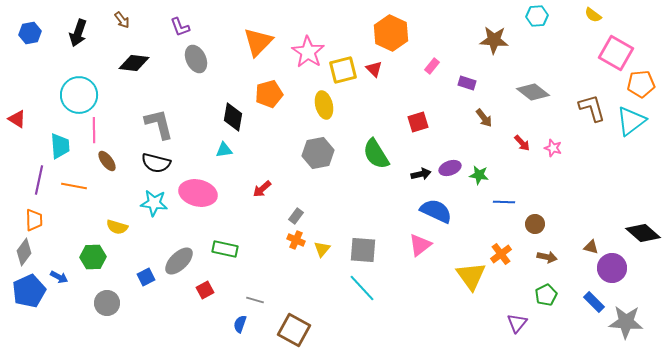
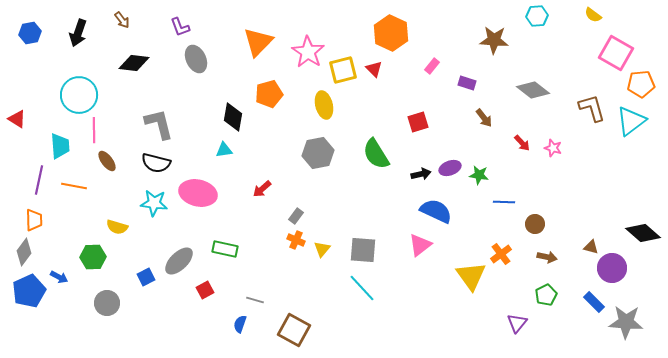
gray diamond at (533, 92): moved 2 px up
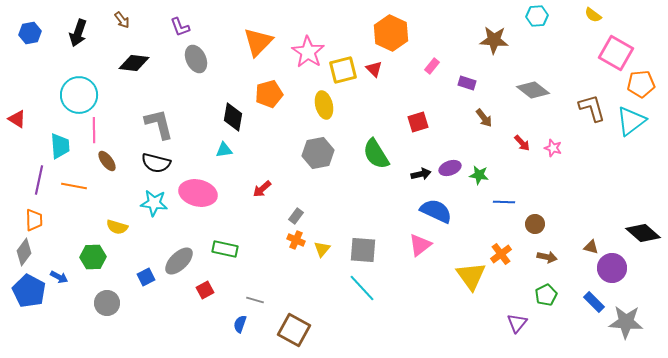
blue pentagon at (29, 291): rotated 20 degrees counterclockwise
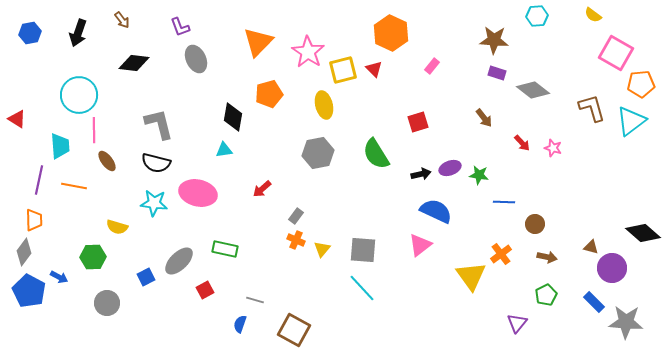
purple rectangle at (467, 83): moved 30 px right, 10 px up
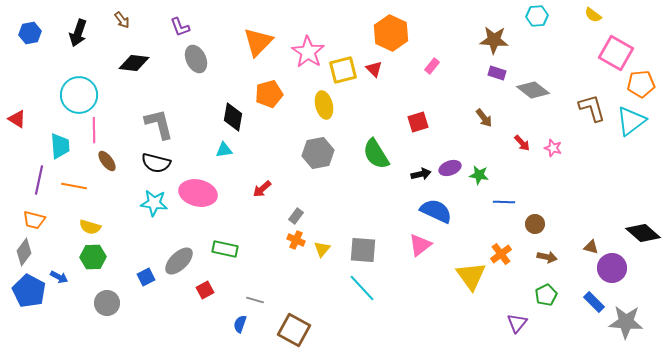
orange trapezoid at (34, 220): rotated 105 degrees clockwise
yellow semicircle at (117, 227): moved 27 px left
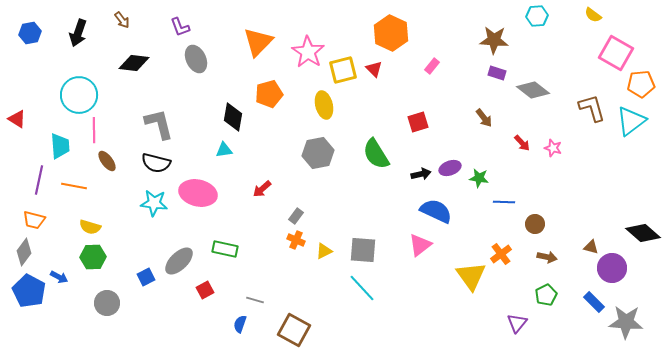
green star at (479, 175): moved 3 px down
yellow triangle at (322, 249): moved 2 px right, 2 px down; rotated 24 degrees clockwise
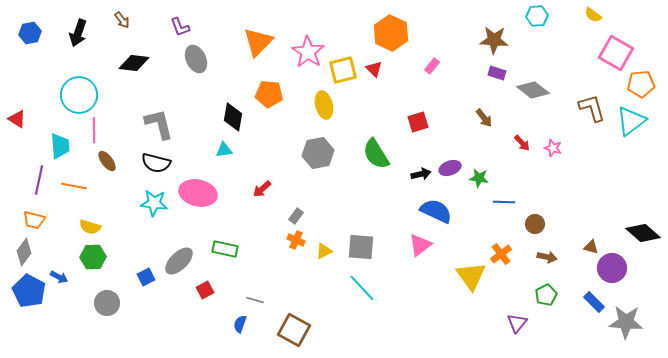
orange pentagon at (269, 94): rotated 20 degrees clockwise
gray square at (363, 250): moved 2 px left, 3 px up
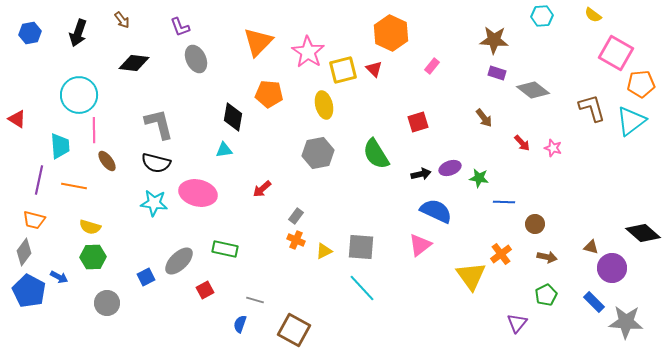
cyan hexagon at (537, 16): moved 5 px right
